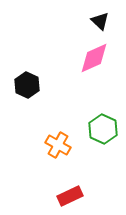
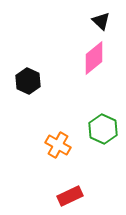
black triangle: moved 1 px right
pink diamond: rotated 16 degrees counterclockwise
black hexagon: moved 1 px right, 4 px up
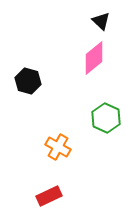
black hexagon: rotated 10 degrees counterclockwise
green hexagon: moved 3 px right, 11 px up
orange cross: moved 2 px down
red rectangle: moved 21 px left
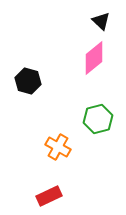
green hexagon: moved 8 px left, 1 px down; rotated 20 degrees clockwise
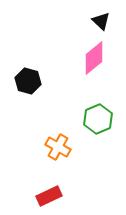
green hexagon: rotated 8 degrees counterclockwise
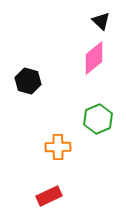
orange cross: rotated 30 degrees counterclockwise
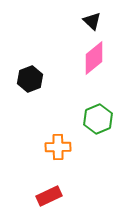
black triangle: moved 9 px left
black hexagon: moved 2 px right, 2 px up; rotated 25 degrees clockwise
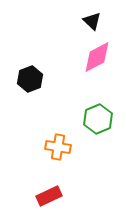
pink diamond: moved 3 px right, 1 px up; rotated 12 degrees clockwise
orange cross: rotated 10 degrees clockwise
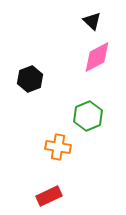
green hexagon: moved 10 px left, 3 px up
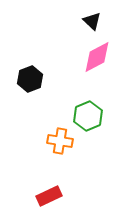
orange cross: moved 2 px right, 6 px up
